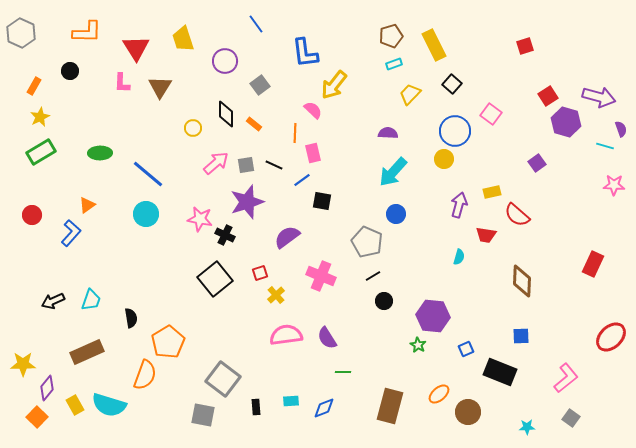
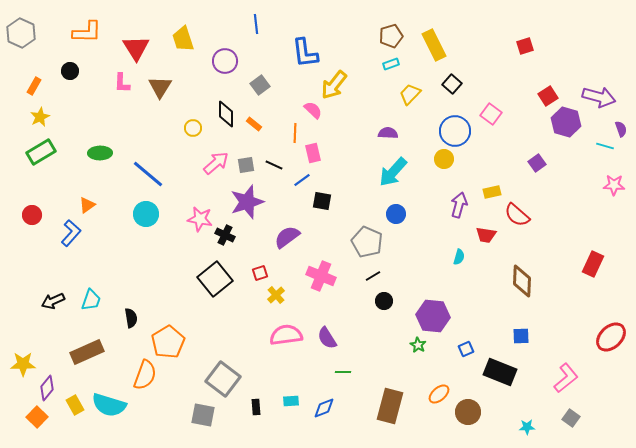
blue line at (256, 24): rotated 30 degrees clockwise
cyan rectangle at (394, 64): moved 3 px left
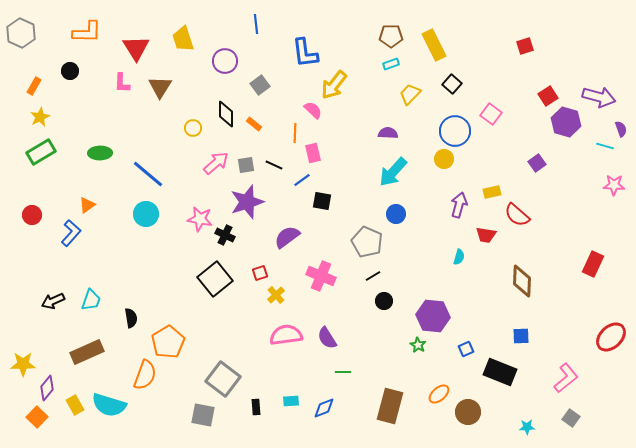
brown pentagon at (391, 36): rotated 15 degrees clockwise
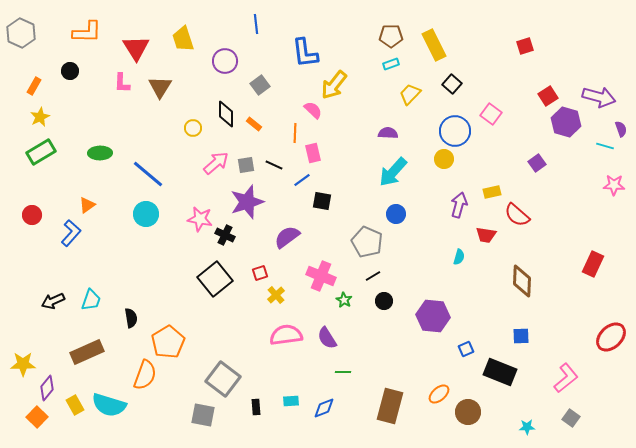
green star at (418, 345): moved 74 px left, 45 px up
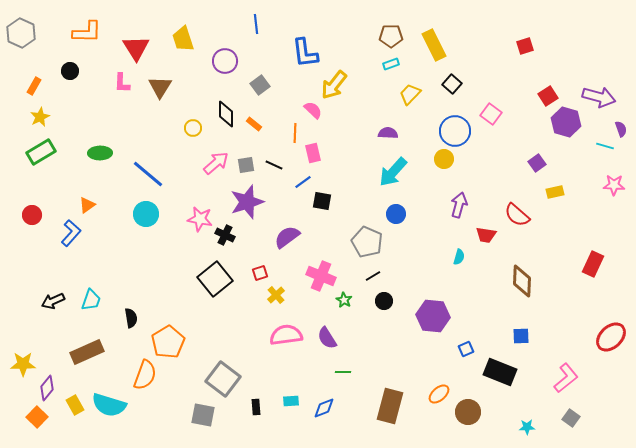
blue line at (302, 180): moved 1 px right, 2 px down
yellow rectangle at (492, 192): moved 63 px right
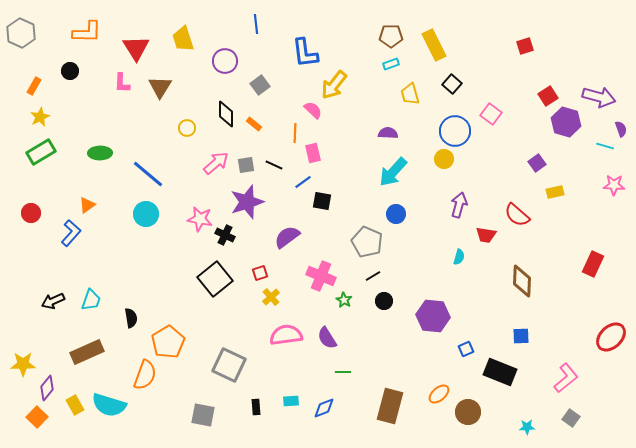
yellow trapezoid at (410, 94): rotated 60 degrees counterclockwise
yellow circle at (193, 128): moved 6 px left
red circle at (32, 215): moved 1 px left, 2 px up
yellow cross at (276, 295): moved 5 px left, 2 px down
gray square at (223, 379): moved 6 px right, 14 px up; rotated 12 degrees counterclockwise
